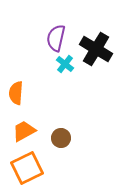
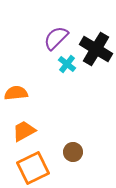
purple semicircle: rotated 32 degrees clockwise
cyan cross: moved 2 px right
orange semicircle: rotated 80 degrees clockwise
brown circle: moved 12 px right, 14 px down
orange square: moved 6 px right
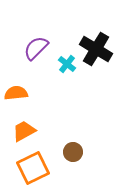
purple semicircle: moved 20 px left, 10 px down
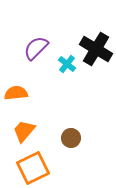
orange trapezoid: rotated 20 degrees counterclockwise
brown circle: moved 2 px left, 14 px up
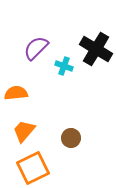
cyan cross: moved 3 px left, 2 px down; rotated 18 degrees counterclockwise
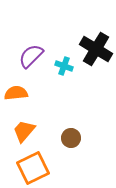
purple semicircle: moved 5 px left, 8 px down
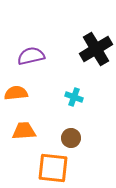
black cross: rotated 28 degrees clockwise
purple semicircle: rotated 32 degrees clockwise
cyan cross: moved 10 px right, 31 px down
orange trapezoid: rotated 45 degrees clockwise
orange square: moved 20 px right; rotated 32 degrees clockwise
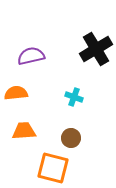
orange square: rotated 8 degrees clockwise
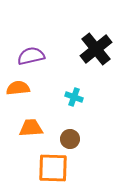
black cross: rotated 8 degrees counterclockwise
orange semicircle: moved 2 px right, 5 px up
orange trapezoid: moved 7 px right, 3 px up
brown circle: moved 1 px left, 1 px down
orange square: rotated 12 degrees counterclockwise
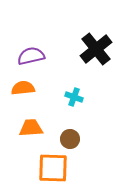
orange semicircle: moved 5 px right
